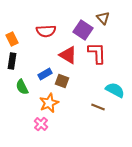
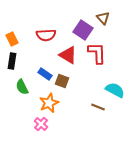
red semicircle: moved 4 px down
blue rectangle: rotated 64 degrees clockwise
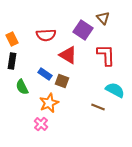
red L-shape: moved 9 px right, 2 px down
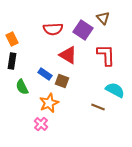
red semicircle: moved 7 px right, 6 px up
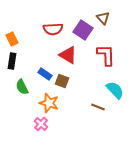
cyan semicircle: rotated 18 degrees clockwise
orange star: rotated 30 degrees counterclockwise
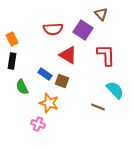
brown triangle: moved 2 px left, 4 px up
pink cross: moved 3 px left; rotated 24 degrees counterclockwise
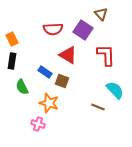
blue rectangle: moved 2 px up
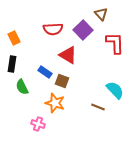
purple square: rotated 12 degrees clockwise
orange rectangle: moved 2 px right, 1 px up
red L-shape: moved 9 px right, 12 px up
black rectangle: moved 3 px down
orange star: moved 6 px right
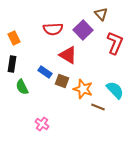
red L-shape: rotated 25 degrees clockwise
orange star: moved 28 px right, 14 px up
pink cross: moved 4 px right; rotated 16 degrees clockwise
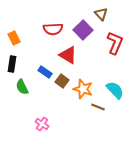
brown square: rotated 16 degrees clockwise
